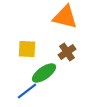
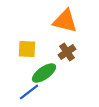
orange triangle: moved 4 px down
blue line: moved 2 px right, 1 px down
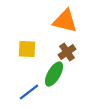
green ellipse: moved 10 px right, 1 px down; rotated 25 degrees counterclockwise
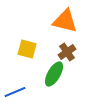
yellow square: rotated 12 degrees clockwise
blue line: moved 14 px left; rotated 15 degrees clockwise
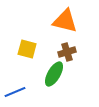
brown cross: rotated 18 degrees clockwise
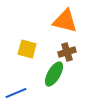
blue line: moved 1 px right, 1 px down
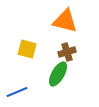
green ellipse: moved 4 px right
blue line: moved 1 px right, 1 px up
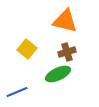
yellow square: rotated 24 degrees clockwise
green ellipse: rotated 35 degrees clockwise
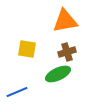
orange triangle: rotated 24 degrees counterclockwise
yellow square: rotated 30 degrees counterclockwise
